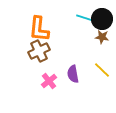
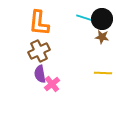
orange L-shape: moved 6 px up
yellow line: moved 1 px right, 3 px down; rotated 42 degrees counterclockwise
purple semicircle: moved 33 px left
pink cross: moved 3 px right, 3 px down
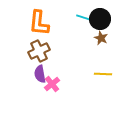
black circle: moved 2 px left
brown star: moved 1 px left, 1 px down; rotated 16 degrees clockwise
yellow line: moved 1 px down
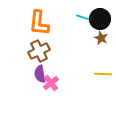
pink cross: moved 1 px left, 1 px up
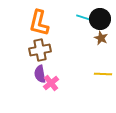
orange L-shape: rotated 8 degrees clockwise
brown cross: moved 1 px right, 1 px up; rotated 15 degrees clockwise
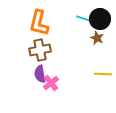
cyan line: moved 1 px down
brown star: moved 4 px left
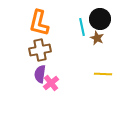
cyan line: moved 3 px left, 8 px down; rotated 60 degrees clockwise
purple semicircle: rotated 18 degrees clockwise
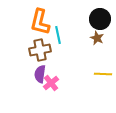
orange L-shape: moved 1 px right, 1 px up
cyan line: moved 24 px left, 8 px down
